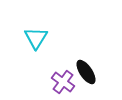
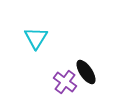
purple cross: moved 2 px right
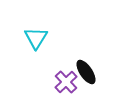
purple cross: moved 1 px right; rotated 10 degrees clockwise
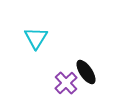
purple cross: moved 1 px down
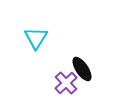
black ellipse: moved 4 px left, 3 px up
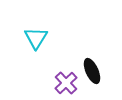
black ellipse: moved 10 px right, 2 px down; rotated 10 degrees clockwise
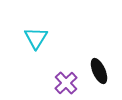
black ellipse: moved 7 px right
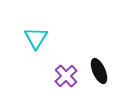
purple cross: moved 7 px up
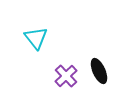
cyan triangle: rotated 10 degrees counterclockwise
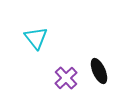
purple cross: moved 2 px down
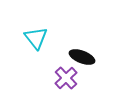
black ellipse: moved 17 px left, 14 px up; rotated 45 degrees counterclockwise
